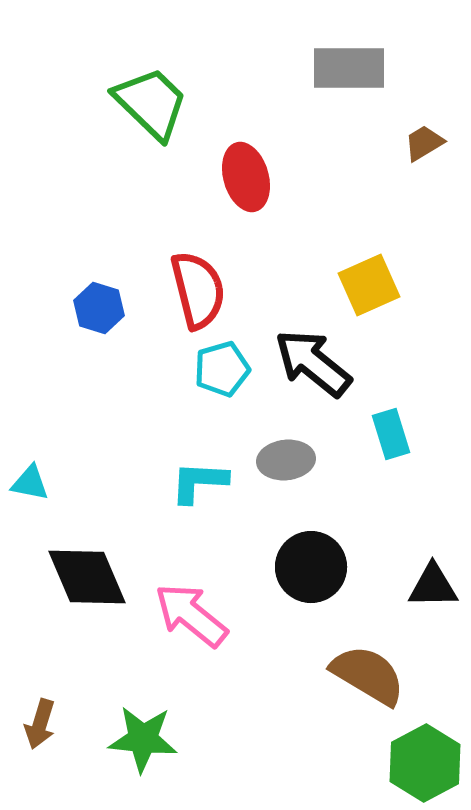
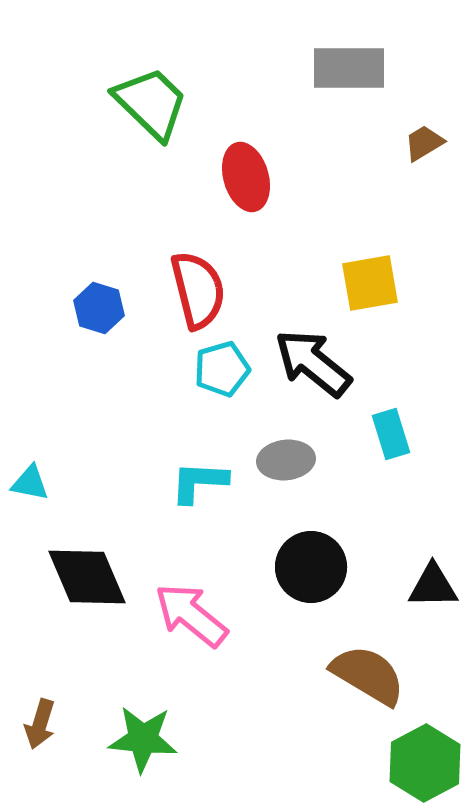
yellow square: moved 1 px right, 2 px up; rotated 14 degrees clockwise
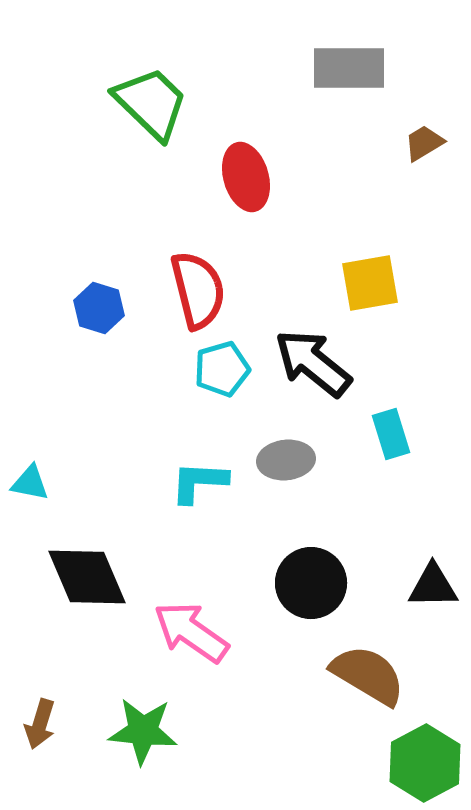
black circle: moved 16 px down
pink arrow: moved 17 px down; rotated 4 degrees counterclockwise
green star: moved 8 px up
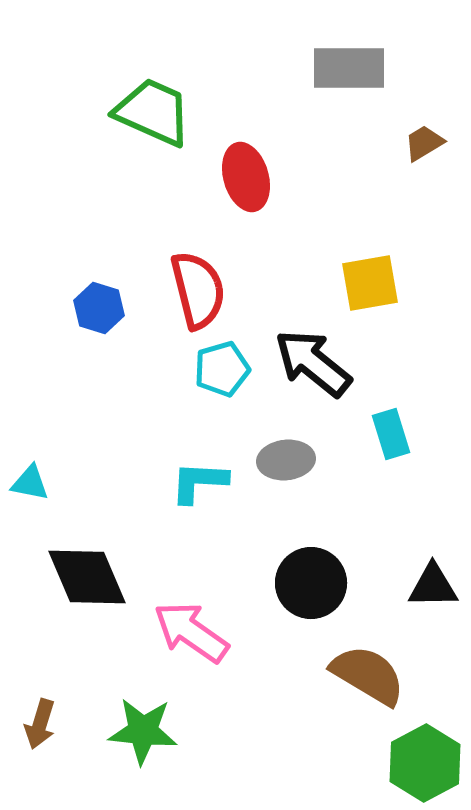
green trapezoid: moved 2 px right, 9 px down; rotated 20 degrees counterclockwise
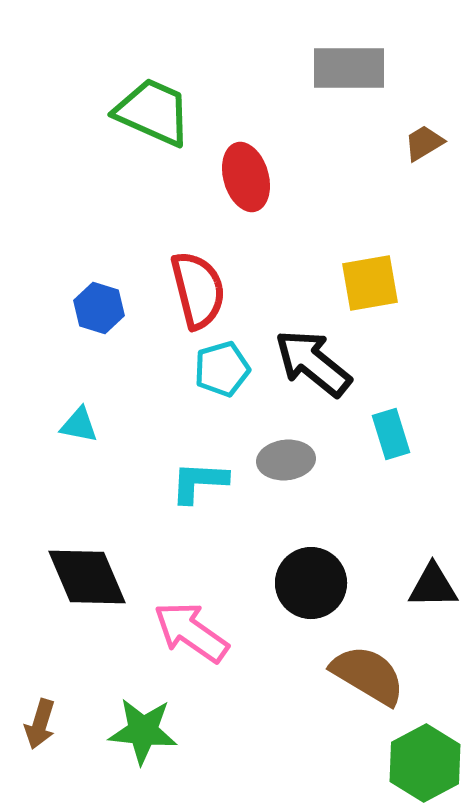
cyan triangle: moved 49 px right, 58 px up
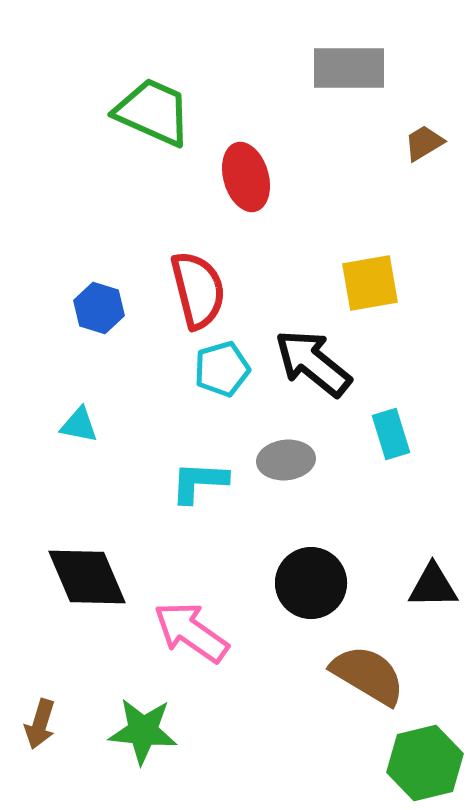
green hexagon: rotated 14 degrees clockwise
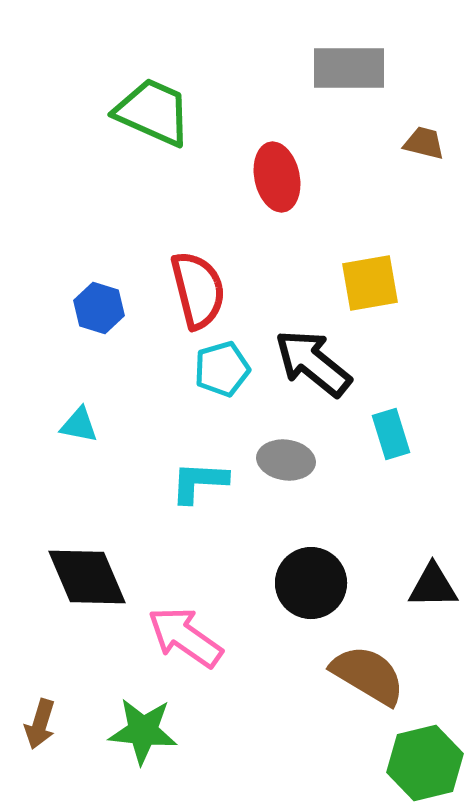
brown trapezoid: rotated 45 degrees clockwise
red ellipse: moved 31 px right; rotated 4 degrees clockwise
gray ellipse: rotated 14 degrees clockwise
pink arrow: moved 6 px left, 5 px down
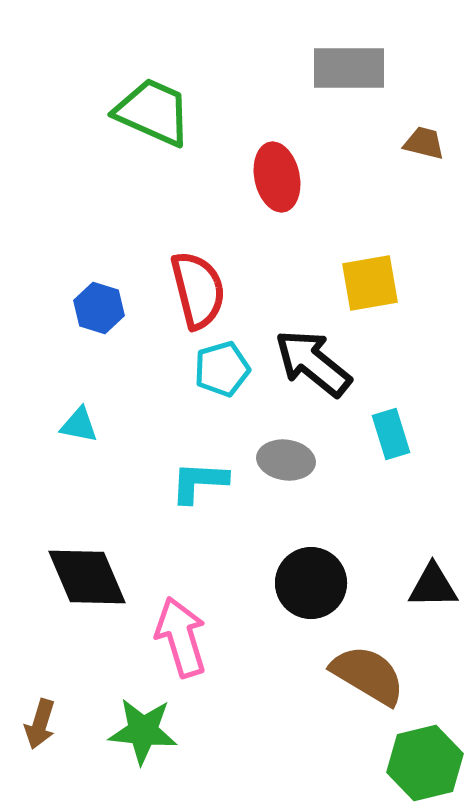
pink arrow: moved 4 px left; rotated 38 degrees clockwise
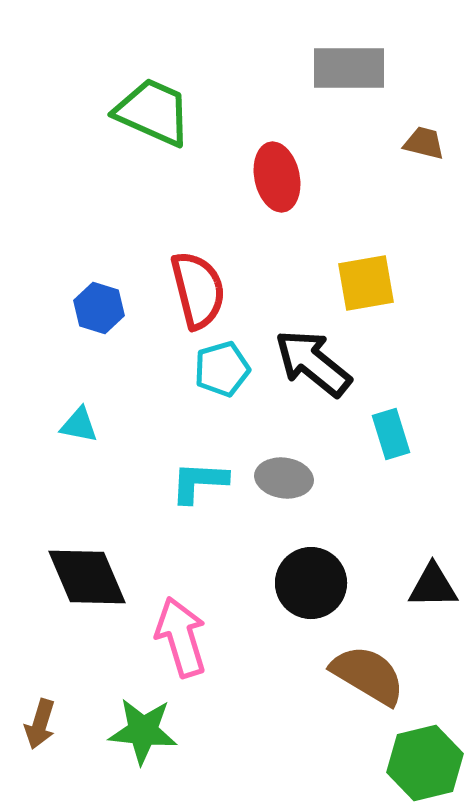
yellow square: moved 4 px left
gray ellipse: moved 2 px left, 18 px down
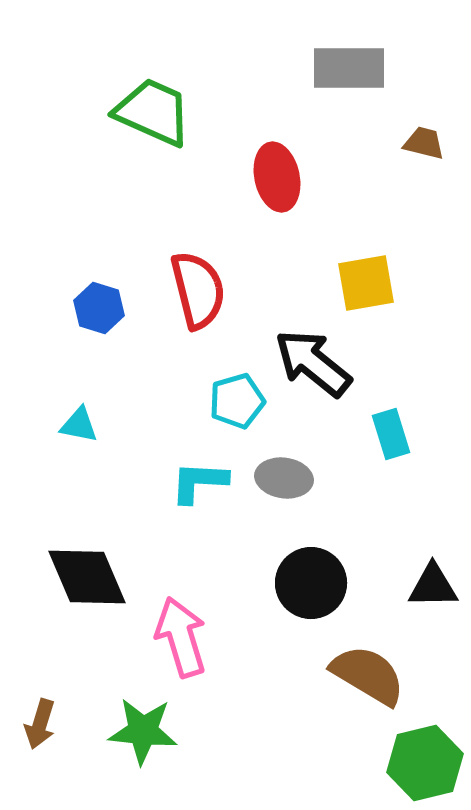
cyan pentagon: moved 15 px right, 32 px down
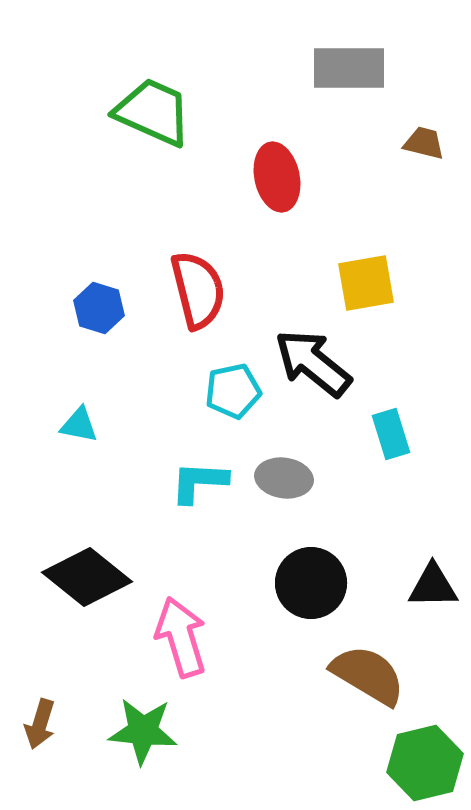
cyan pentagon: moved 4 px left, 10 px up; rotated 4 degrees clockwise
black diamond: rotated 28 degrees counterclockwise
